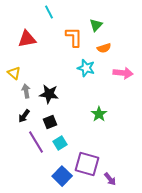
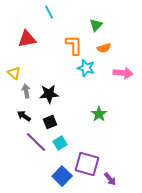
orange L-shape: moved 8 px down
black star: rotated 12 degrees counterclockwise
black arrow: rotated 88 degrees clockwise
purple line: rotated 15 degrees counterclockwise
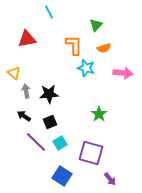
purple square: moved 4 px right, 11 px up
blue square: rotated 12 degrees counterclockwise
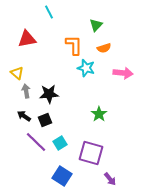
yellow triangle: moved 3 px right
black square: moved 5 px left, 2 px up
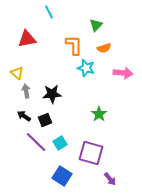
black star: moved 3 px right
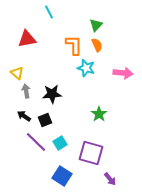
orange semicircle: moved 7 px left, 3 px up; rotated 96 degrees counterclockwise
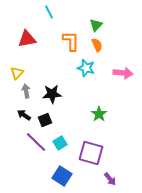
orange L-shape: moved 3 px left, 4 px up
yellow triangle: rotated 32 degrees clockwise
black arrow: moved 1 px up
